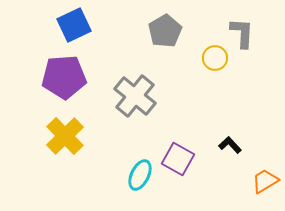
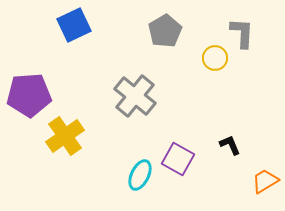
purple pentagon: moved 35 px left, 18 px down
yellow cross: rotated 9 degrees clockwise
black L-shape: rotated 20 degrees clockwise
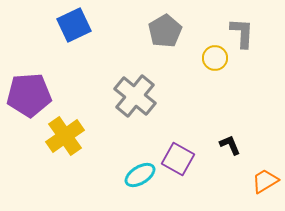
cyan ellipse: rotated 32 degrees clockwise
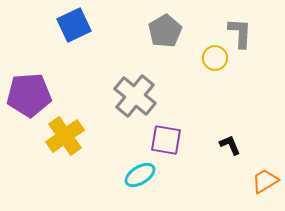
gray L-shape: moved 2 px left
purple square: moved 12 px left, 19 px up; rotated 20 degrees counterclockwise
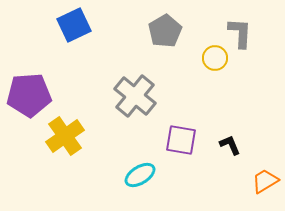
purple square: moved 15 px right
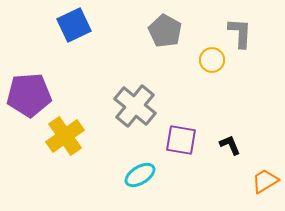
gray pentagon: rotated 12 degrees counterclockwise
yellow circle: moved 3 px left, 2 px down
gray cross: moved 10 px down
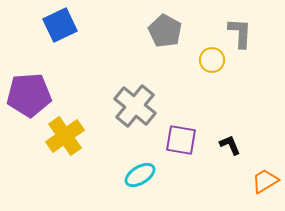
blue square: moved 14 px left
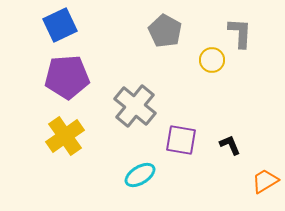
purple pentagon: moved 38 px right, 18 px up
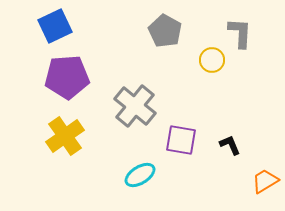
blue square: moved 5 px left, 1 px down
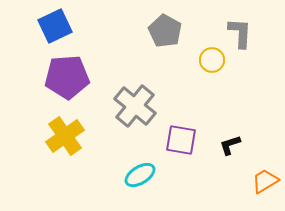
black L-shape: rotated 85 degrees counterclockwise
